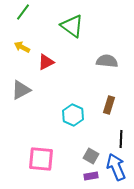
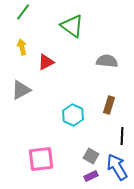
yellow arrow: rotated 49 degrees clockwise
black line: moved 1 px right, 3 px up
pink square: rotated 12 degrees counterclockwise
blue arrow: moved 1 px right; rotated 8 degrees counterclockwise
purple rectangle: rotated 16 degrees counterclockwise
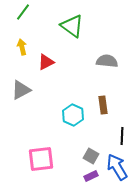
brown rectangle: moved 6 px left; rotated 24 degrees counterclockwise
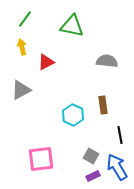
green line: moved 2 px right, 7 px down
green triangle: rotated 25 degrees counterclockwise
black line: moved 2 px left, 1 px up; rotated 12 degrees counterclockwise
purple rectangle: moved 2 px right
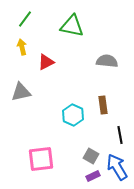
gray triangle: moved 2 px down; rotated 15 degrees clockwise
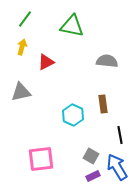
yellow arrow: rotated 28 degrees clockwise
brown rectangle: moved 1 px up
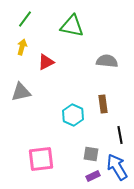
gray square: moved 2 px up; rotated 21 degrees counterclockwise
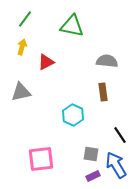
brown rectangle: moved 12 px up
black line: rotated 24 degrees counterclockwise
blue arrow: moved 1 px left, 2 px up
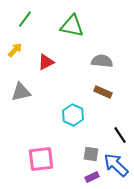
yellow arrow: moved 7 px left, 3 px down; rotated 28 degrees clockwise
gray semicircle: moved 5 px left
brown rectangle: rotated 60 degrees counterclockwise
blue arrow: rotated 16 degrees counterclockwise
purple rectangle: moved 1 px left, 1 px down
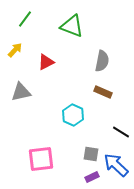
green triangle: rotated 10 degrees clockwise
gray semicircle: rotated 95 degrees clockwise
black line: moved 1 px right, 3 px up; rotated 24 degrees counterclockwise
